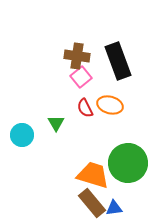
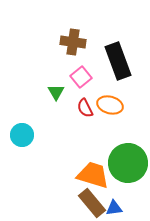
brown cross: moved 4 px left, 14 px up
green triangle: moved 31 px up
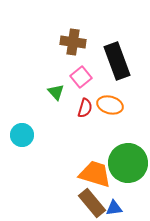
black rectangle: moved 1 px left
green triangle: rotated 12 degrees counterclockwise
red semicircle: rotated 138 degrees counterclockwise
orange trapezoid: moved 2 px right, 1 px up
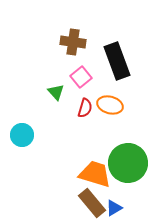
blue triangle: rotated 24 degrees counterclockwise
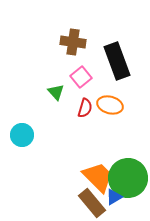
green circle: moved 15 px down
orange trapezoid: moved 3 px right, 3 px down; rotated 28 degrees clockwise
blue triangle: moved 11 px up
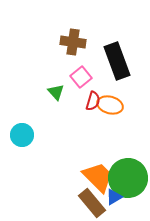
red semicircle: moved 8 px right, 7 px up
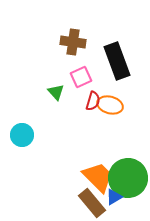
pink square: rotated 15 degrees clockwise
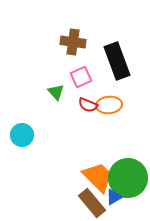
red semicircle: moved 5 px left, 4 px down; rotated 96 degrees clockwise
orange ellipse: moved 1 px left; rotated 20 degrees counterclockwise
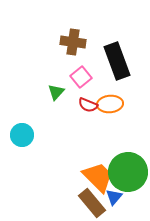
pink square: rotated 15 degrees counterclockwise
green triangle: rotated 24 degrees clockwise
orange ellipse: moved 1 px right, 1 px up
green circle: moved 6 px up
blue triangle: rotated 18 degrees counterclockwise
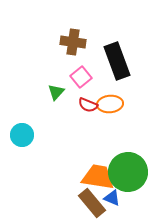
orange trapezoid: rotated 36 degrees counterclockwise
blue triangle: moved 2 px left, 1 px down; rotated 48 degrees counterclockwise
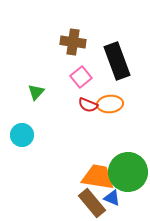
green triangle: moved 20 px left
